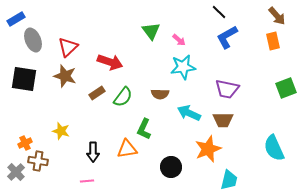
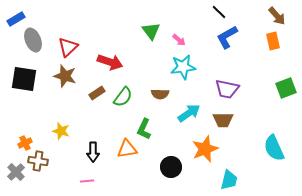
cyan arrow: rotated 120 degrees clockwise
orange star: moved 3 px left
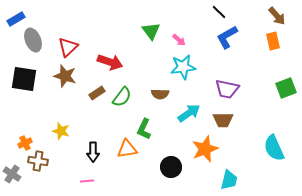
green semicircle: moved 1 px left
gray cross: moved 4 px left, 2 px down; rotated 12 degrees counterclockwise
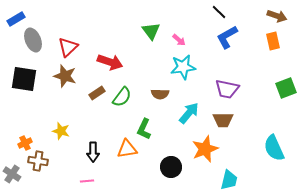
brown arrow: rotated 30 degrees counterclockwise
cyan arrow: rotated 15 degrees counterclockwise
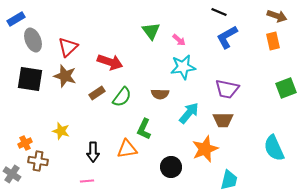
black line: rotated 21 degrees counterclockwise
black square: moved 6 px right
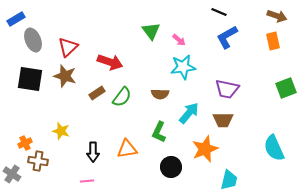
green L-shape: moved 15 px right, 3 px down
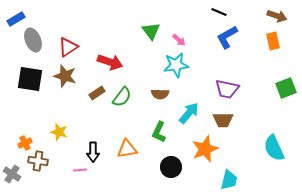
red triangle: rotated 10 degrees clockwise
cyan star: moved 7 px left, 2 px up
yellow star: moved 2 px left, 1 px down
pink line: moved 7 px left, 11 px up
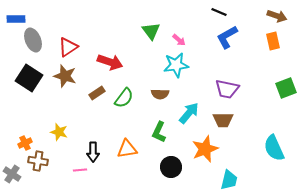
blue rectangle: rotated 30 degrees clockwise
black square: moved 1 px left, 1 px up; rotated 24 degrees clockwise
green semicircle: moved 2 px right, 1 px down
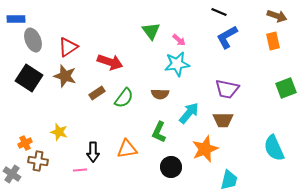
cyan star: moved 1 px right, 1 px up
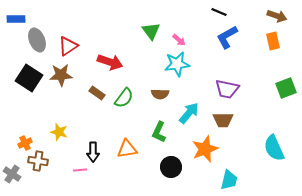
gray ellipse: moved 4 px right
red triangle: moved 1 px up
brown star: moved 4 px left, 1 px up; rotated 20 degrees counterclockwise
brown rectangle: rotated 70 degrees clockwise
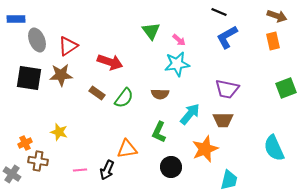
black square: rotated 24 degrees counterclockwise
cyan arrow: moved 1 px right, 1 px down
black arrow: moved 14 px right, 18 px down; rotated 24 degrees clockwise
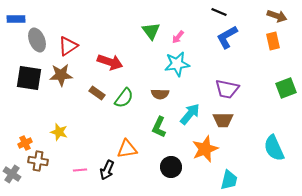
pink arrow: moved 1 px left, 3 px up; rotated 88 degrees clockwise
green L-shape: moved 5 px up
